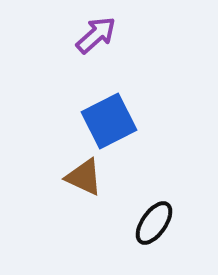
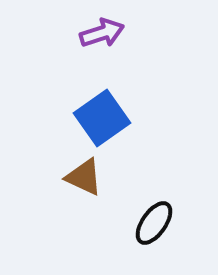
purple arrow: moved 6 px right, 2 px up; rotated 24 degrees clockwise
blue square: moved 7 px left, 3 px up; rotated 8 degrees counterclockwise
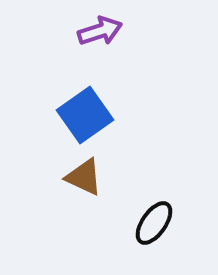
purple arrow: moved 2 px left, 2 px up
blue square: moved 17 px left, 3 px up
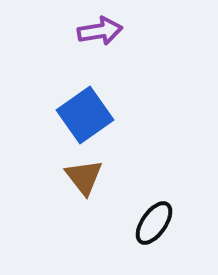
purple arrow: rotated 9 degrees clockwise
brown triangle: rotated 27 degrees clockwise
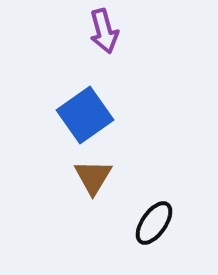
purple arrow: moved 4 px right; rotated 84 degrees clockwise
brown triangle: moved 9 px right; rotated 9 degrees clockwise
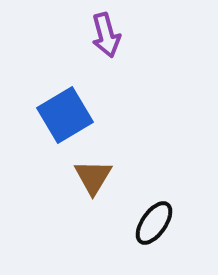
purple arrow: moved 2 px right, 4 px down
blue square: moved 20 px left; rotated 4 degrees clockwise
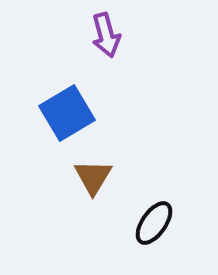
blue square: moved 2 px right, 2 px up
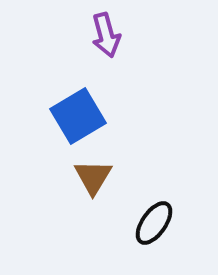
blue square: moved 11 px right, 3 px down
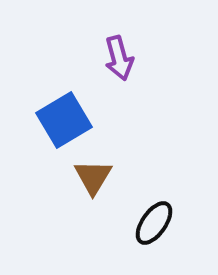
purple arrow: moved 13 px right, 23 px down
blue square: moved 14 px left, 4 px down
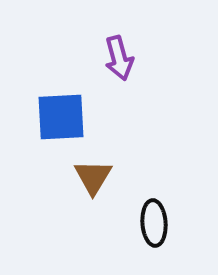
blue square: moved 3 px left, 3 px up; rotated 28 degrees clockwise
black ellipse: rotated 39 degrees counterclockwise
